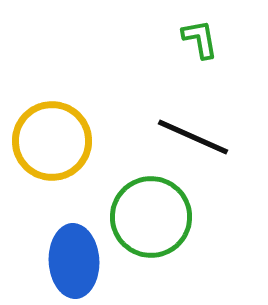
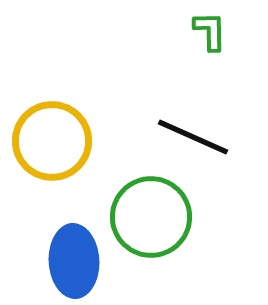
green L-shape: moved 10 px right, 8 px up; rotated 9 degrees clockwise
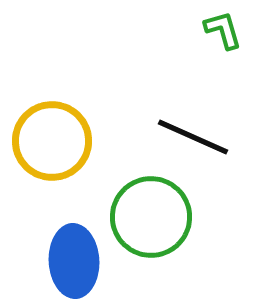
green L-shape: moved 13 px right, 1 px up; rotated 15 degrees counterclockwise
